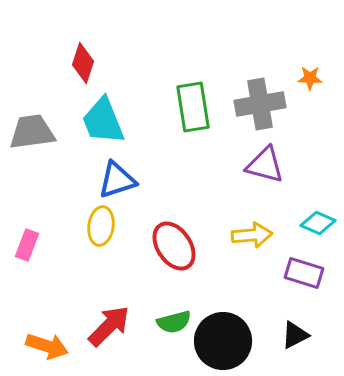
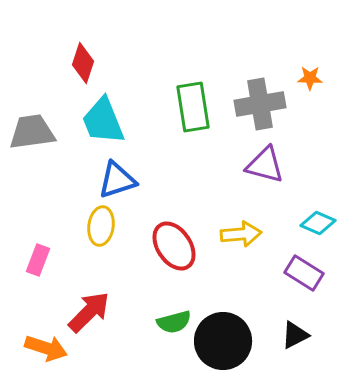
yellow arrow: moved 11 px left, 1 px up
pink rectangle: moved 11 px right, 15 px down
purple rectangle: rotated 15 degrees clockwise
red arrow: moved 20 px left, 14 px up
orange arrow: moved 1 px left, 2 px down
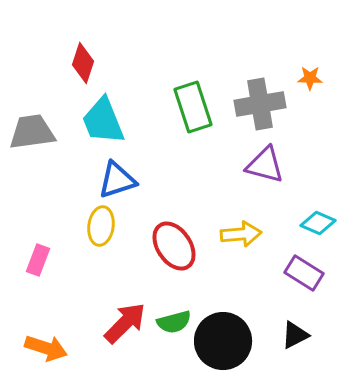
green rectangle: rotated 9 degrees counterclockwise
red arrow: moved 36 px right, 11 px down
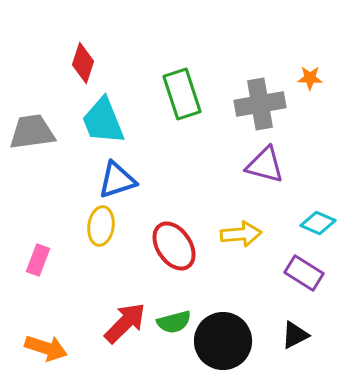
green rectangle: moved 11 px left, 13 px up
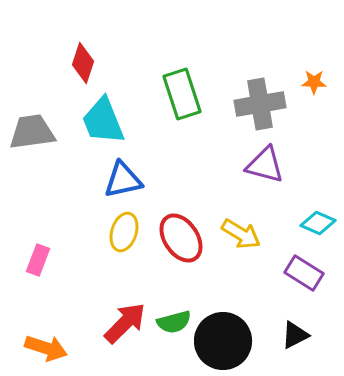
orange star: moved 4 px right, 4 px down
blue triangle: moved 6 px right; rotated 6 degrees clockwise
yellow ellipse: moved 23 px right, 6 px down; rotated 9 degrees clockwise
yellow arrow: rotated 36 degrees clockwise
red ellipse: moved 7 px right, 8 px up
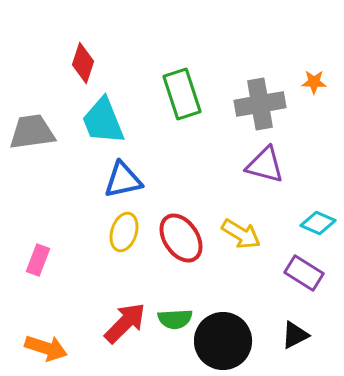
green semicircle: moved 1 px right, 3 px up; rotated 12 degrees clockwise
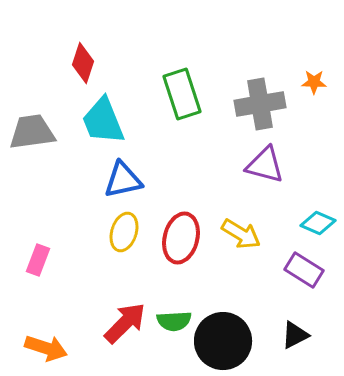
red ellipse: rotated 48 degrees clockwise
purple rectangle: moved 3 px up
green semicircle: moved 1 px left, 2 px down
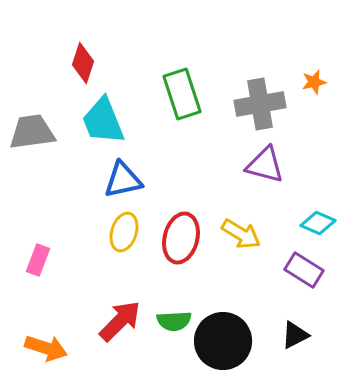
orange star: rotated 15 degrees counterclockwise
red arrow: moved 5 px left, 2 px up
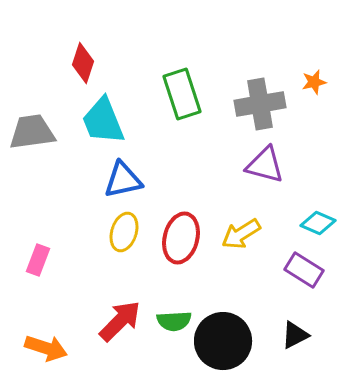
yellow arrow: rotated 117 degrees clockwise
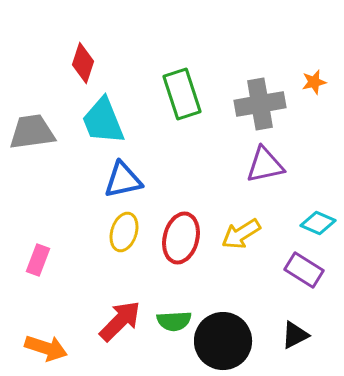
purple triangle: rotated 27 degrees counterclockwise
